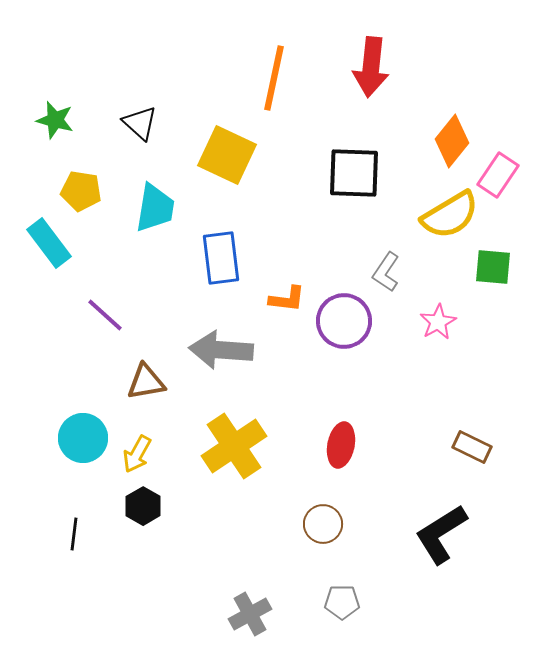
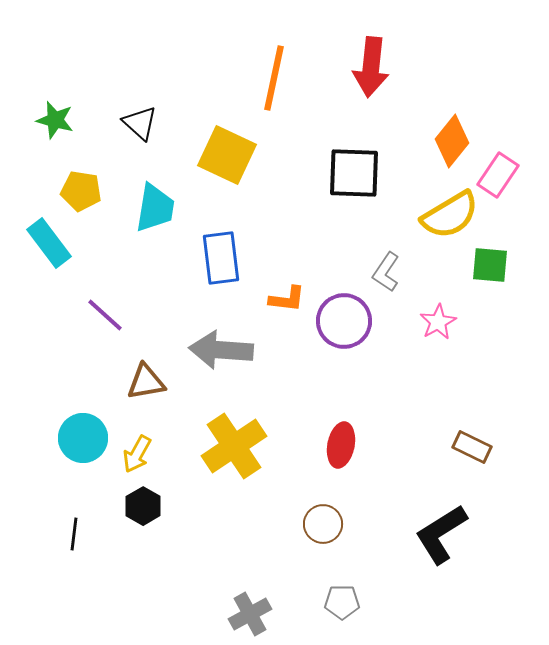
green square: moved 3 px left, 2 px up
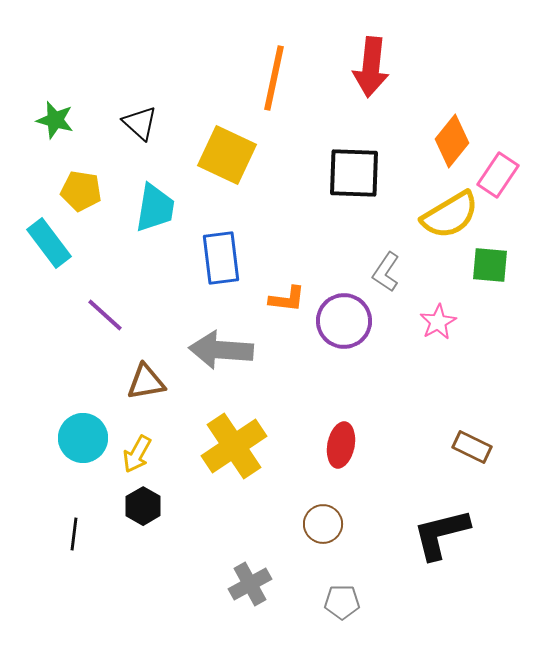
black L-shape: rotated 18 degrees clockwise
gray cross: moved 30 px up
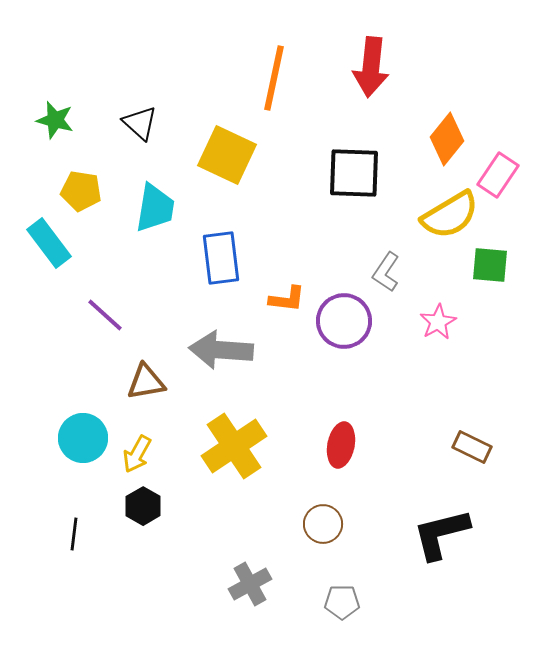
orange diamond: moved 5 px left, 2 px up
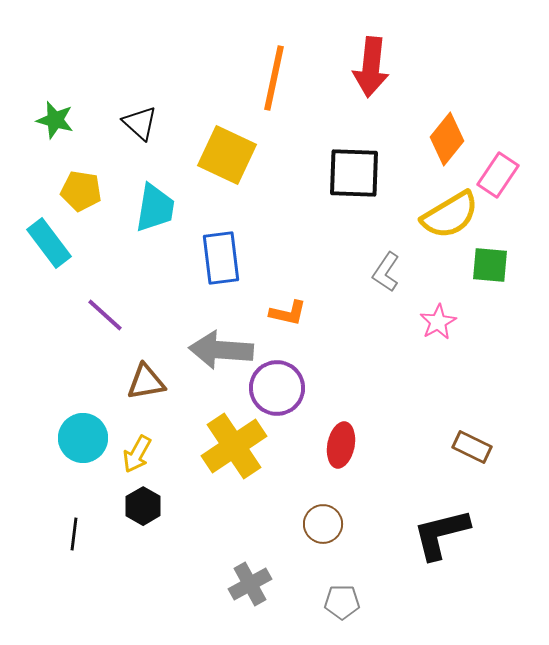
orange L-shape: moved 1 px right, 14 px down; rotated 6 degrees clockwise
purple circle: moved 67 px left, 67 px down
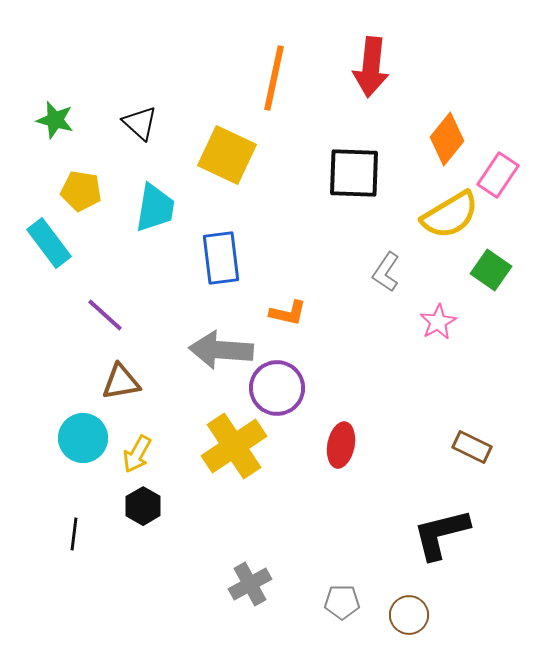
green square: moved 1 px right, 5 px down; rotated 30 degrees clockwise
brown triangle: moved 25 px left
brown circle: moved 86 px right, 91 px down
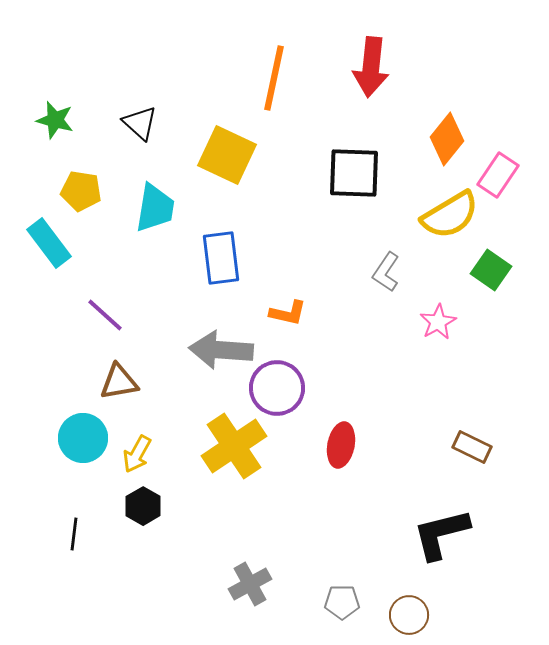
brown triangle: moved 2 px left
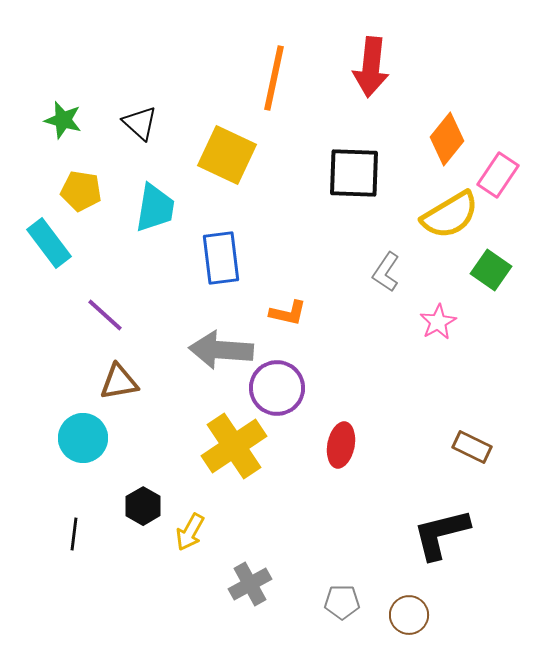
green star: moved 8 px right
yellow arrow: moved 53 px right, 78 px down
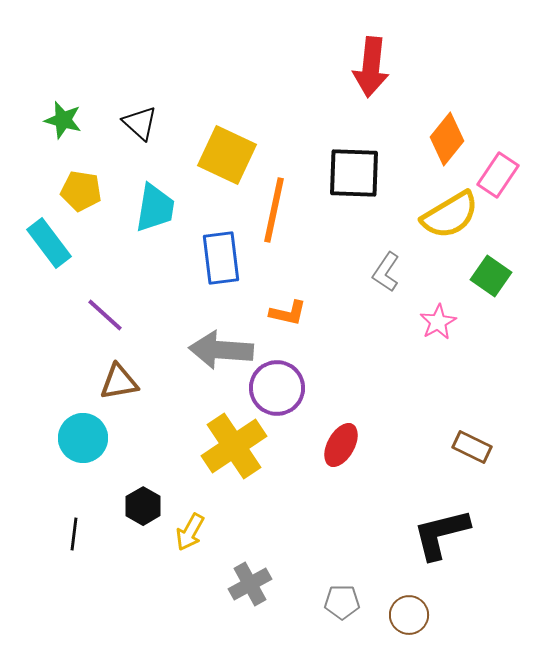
orange line: moved 132 px down
green square: moved 6 px down
red ellipse: rotated 18 degrees clockwise
